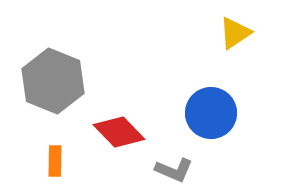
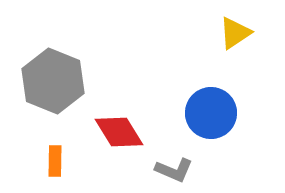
red diamond: rotated 12 degrees clockwise
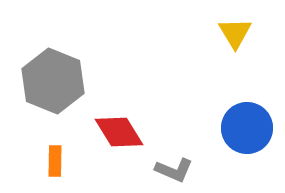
yellow triangle: rotated 27 degrees counterclockwise
blue circle: moved 36 px right, 15 px down
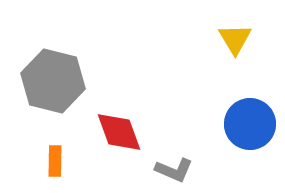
yellow triangle: moved 6 px down
gray hexagon: rotated 8 degrees counterclockwise
blue circle: moved 3 px right, 4 px up
red diamond: rotated 12 degrees clockwise
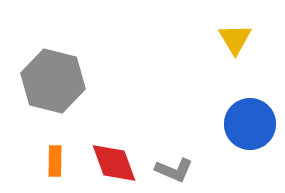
red diamond: moved 5 px left, 31 px down
